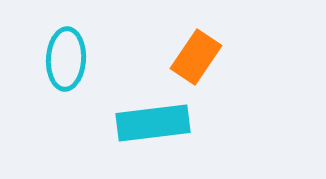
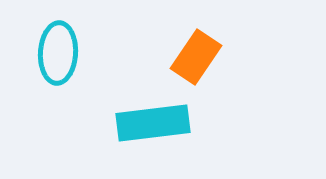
cyan ellipse: moved 8 px left, 6 px up
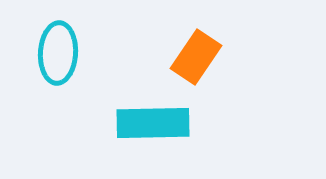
cyan rectangle: rotated 6 degrees clockwise
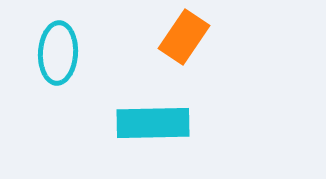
orange rectangle: moved 12 px left, 20 px up
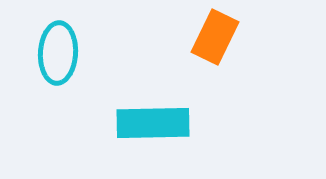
orange rectangle: moved 31 px right; rotated 8 degrees counterclockwise
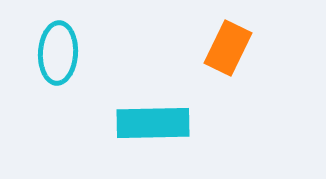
orange rectangle: moved 13 px right, 11 px down
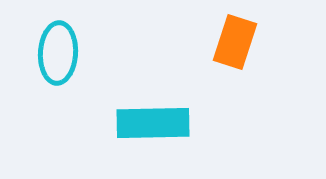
orange rectangle: moved 7 px right, 6 px up; rotated 8 degrees counterclockwise
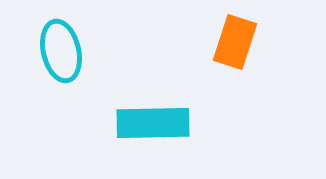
cyan ellipse: moved 3 px right, 2 px up; rotated 16 degrees counterclockwise
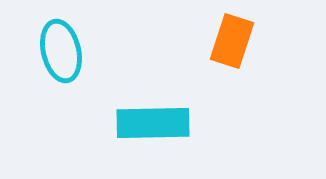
orange rectangle: moved 3 px left, 1 px up
